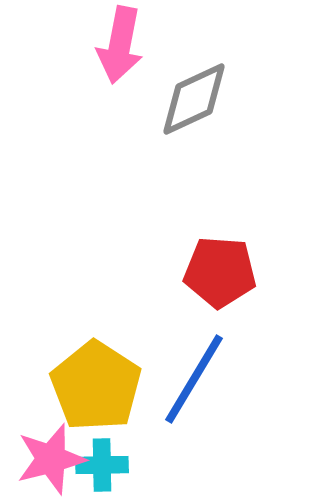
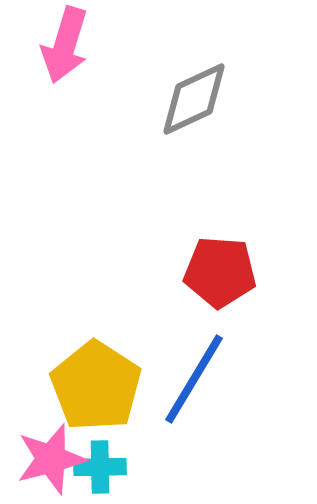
pink arrow: moved 55 px left; rotated 6 degrees clockwise
cyan cross: moved 2 px left, 2 px down
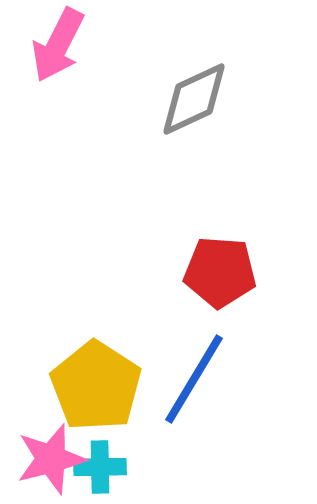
pink arrow: moved 7 px left; rotated 10 degrees clockwise
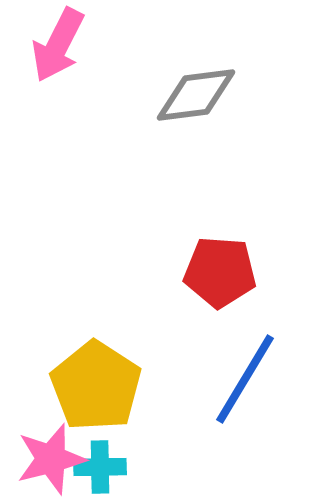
gray diamond: moved 2 px right, 4 px up; rotated 18 degrees clockwise
blue line: moved 51 px right
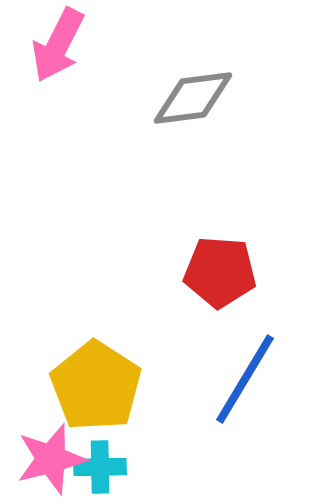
gray diamond: moved 3 px left, 3 px down
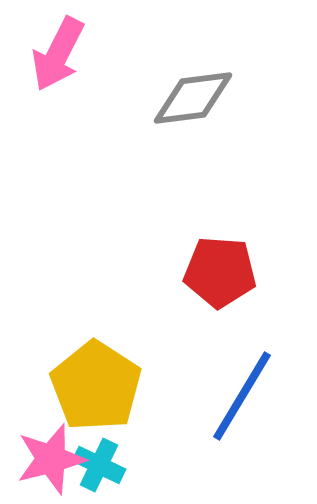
pink arrow: moved 9 px down
blue line: moved 3 px left, 17 px down
cyan cross: moved 1 px left, 2 px up; rotated 27 degrees clockwise
